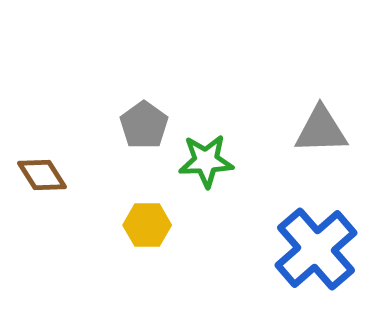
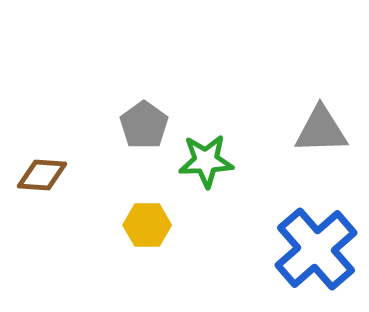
brown diamond: rotated 54 degrees counterclockwise
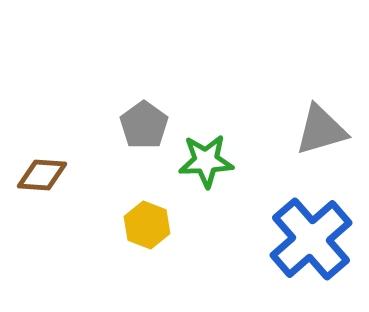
gray triangle: rotated 14 degrees counterclockwise
yellow hexagon: rotated 21 degrees clockwise
blue cross: moved 5 px left, 10 px up
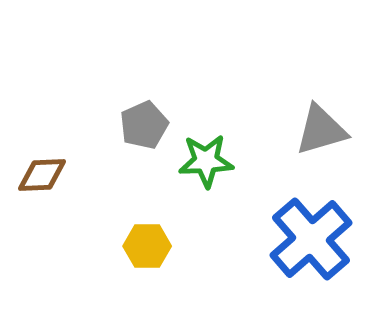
gray pentagon: rotated 12 degrees clockwise
brown diamond: rotated 6 degrees counterclockwise
yellow hexagon: moved 21 px down; rotated 21 degrees counterclockwise
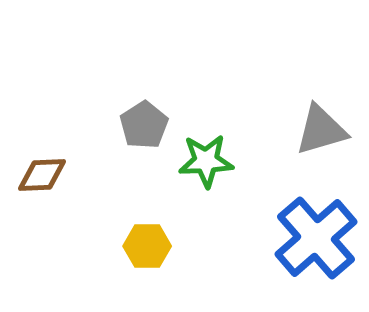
gray pentagon: rotated 9 degrees counterclockwise
blue cross: moved 5 px right, 1 px up
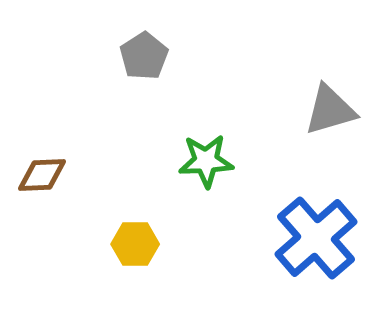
gray pentagon: moved 69 px up
gray triangle: moved 9 px right, 20 px up
yellow hexagon: moved 12 px left, 2 px up
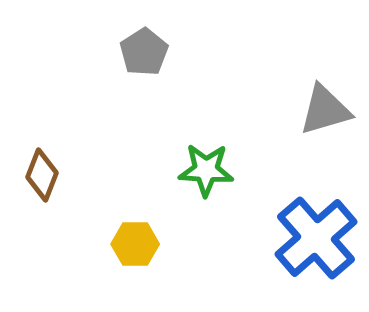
gray pentagon: moved 4 px up
gray triangle: moved 5 px left
green star: moved 9 px down; rotated 6 degrees clockwise
brown diamond: rotated 66 degrees counterclockwise
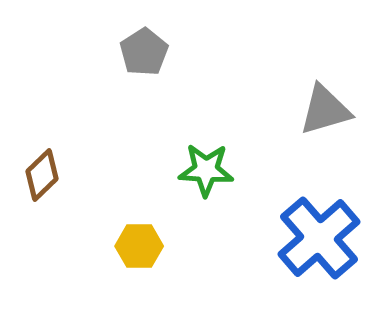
brown diamond: rotated 24 degrees clockwise
blue cross: moved 3 px right
yellow hexagon: moved 4 px right, 2 px down
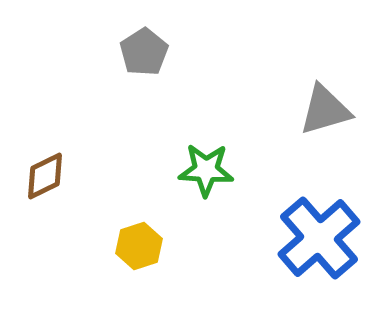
brown diamond: moved 3 px right, 1 px down; rotated 18 degrees clockwise
yellow hexagon: rotated 18 degrees counterclockwise
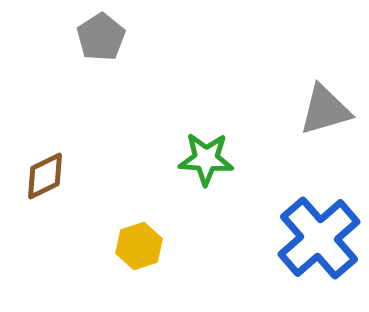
gray pentagon: moved 43 px left, 15 px up
green star: moved 11 px up
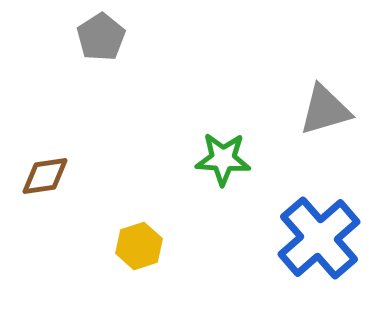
green star: moved 17 px right
brown diamond: rotated 18 degrees clockwise
